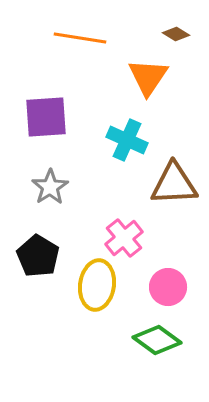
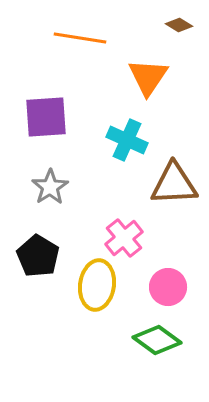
brown diamond: moved 3 px right, 9 px up
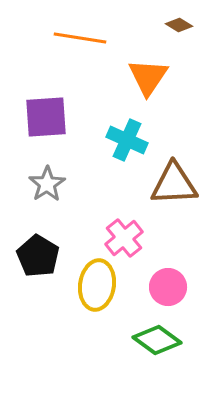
gray star: moved 3 px left, 3 px up
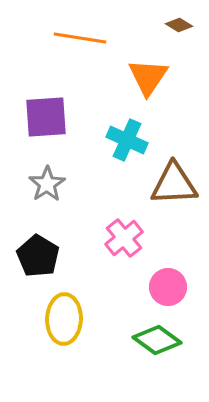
yellow ellipse: moved 33 px left, 34 px down; rotated 6 degrees counterclockwise
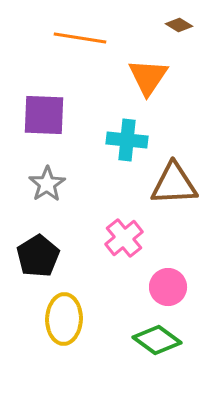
purple square: moved 2 px left, 2 px up; rotated 6 degrees clockwise
cyan cross: rotated 18 degrees counterclockwise
black pentagon: rotated 9 degrees clockwise
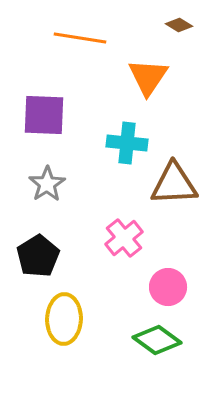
cyan cross: moved 3 px down
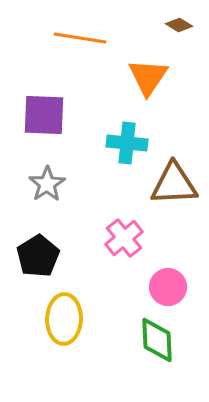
green diamond: rotated 51 degrees clockwise
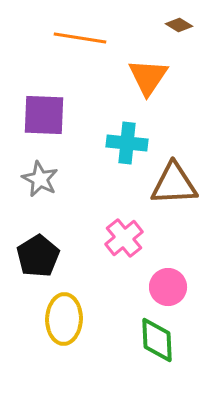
gray star: moved 7 px left, 5 px up; rotated 12 degrees counterclockwise
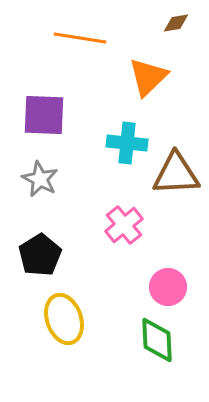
brown diamond: moved 3 px left, 2 px up; rotated 40 degrees counterclockwise
orange triangle: rotated 12 degrees clockwise
brown triangle: moved 2 px right, 10 px up
pink cross: moved 13 px up
black pentagon: moved 2 px right, 1 px up
yellow ellipse: rotated 21 degrees counterclockwise
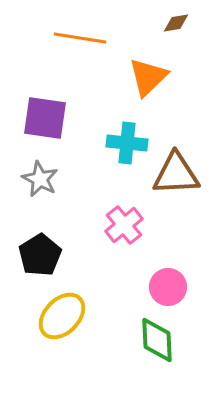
purple square: moved 1 px right, 3 px down; rotated 6 degrees clockwise
yellow ellipse: moved 2 px left, 3 px up; rotated 63 degrees clockwise
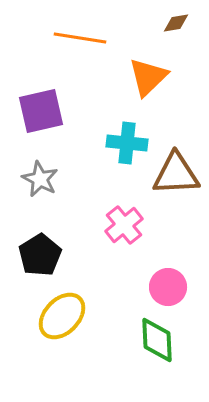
purple square: moved 4 px left, 7 px up; rotated 21 degrees counterclockwise
